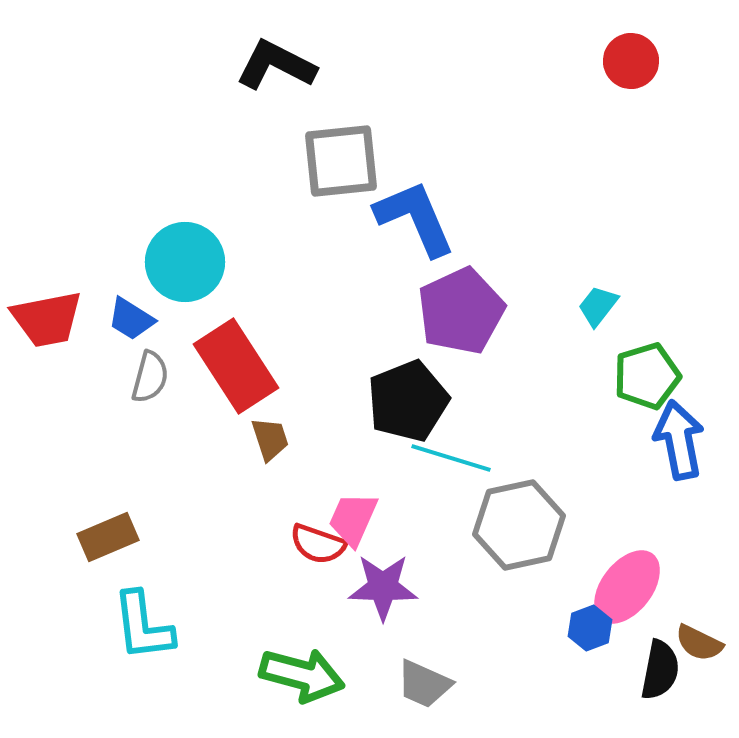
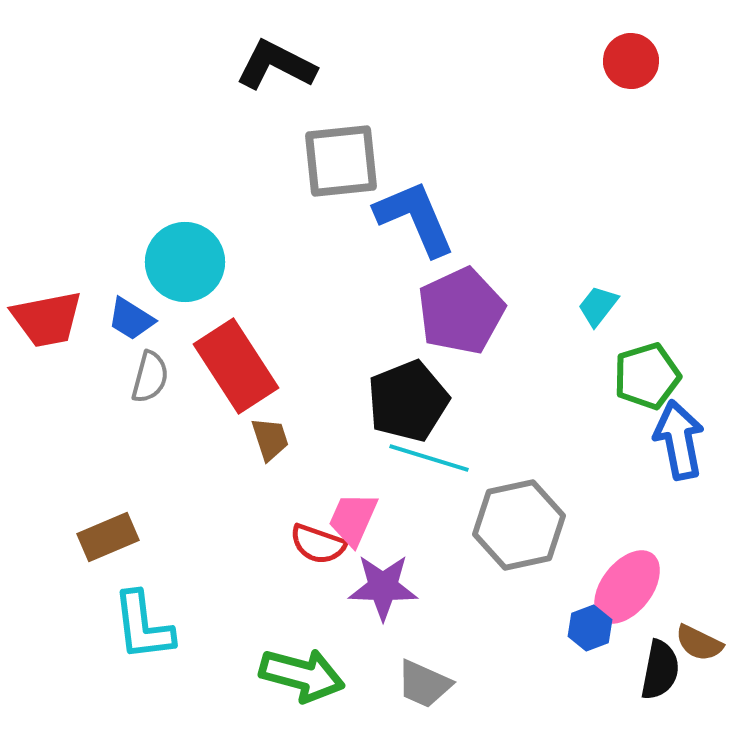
cyan line: moved 22 px left
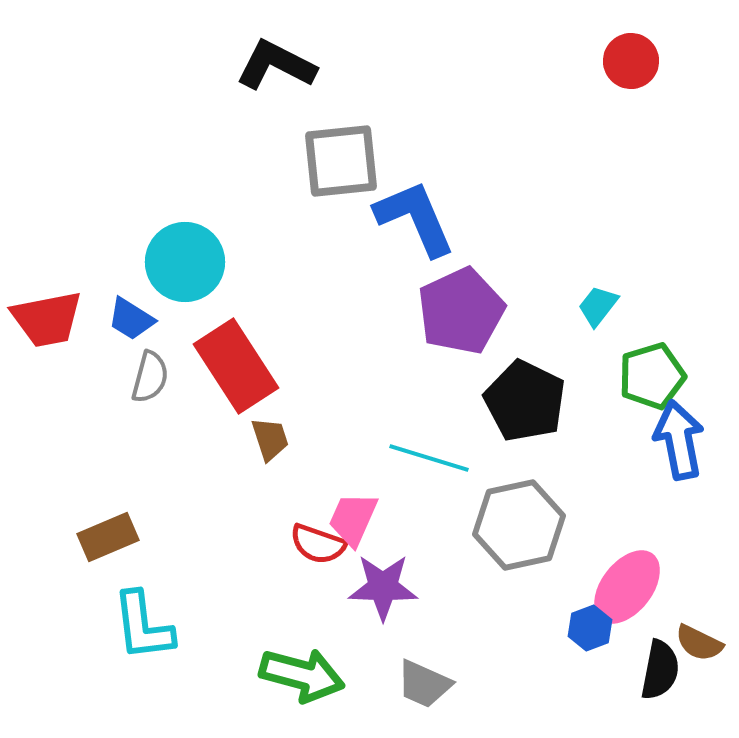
green pentagon: moved 5 px right
black pentagon: moved 117 px right; rotated 24 degrees counterclockwise
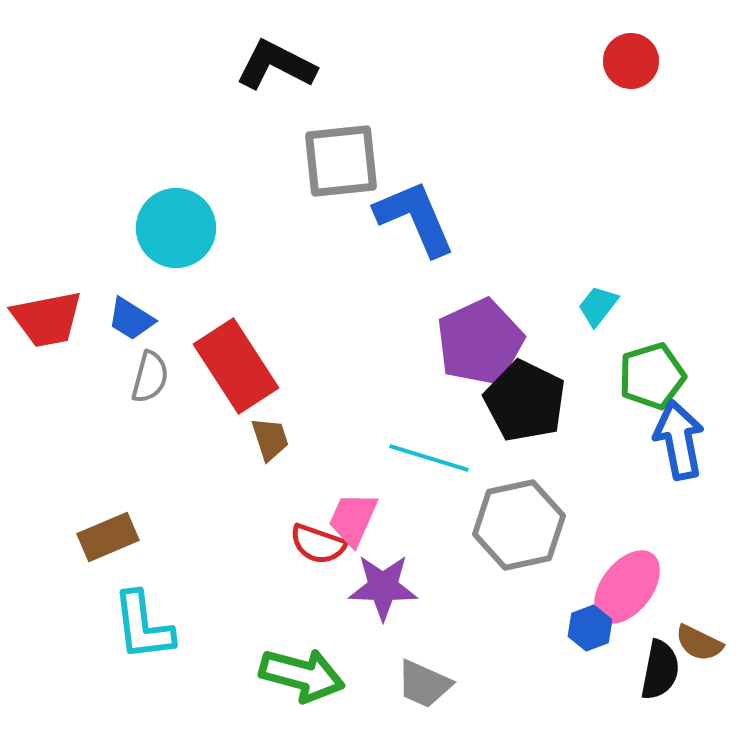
cyan circle: moved 9 px left, 34 px up
purple pentagon: moved 19 px right, 31 px down
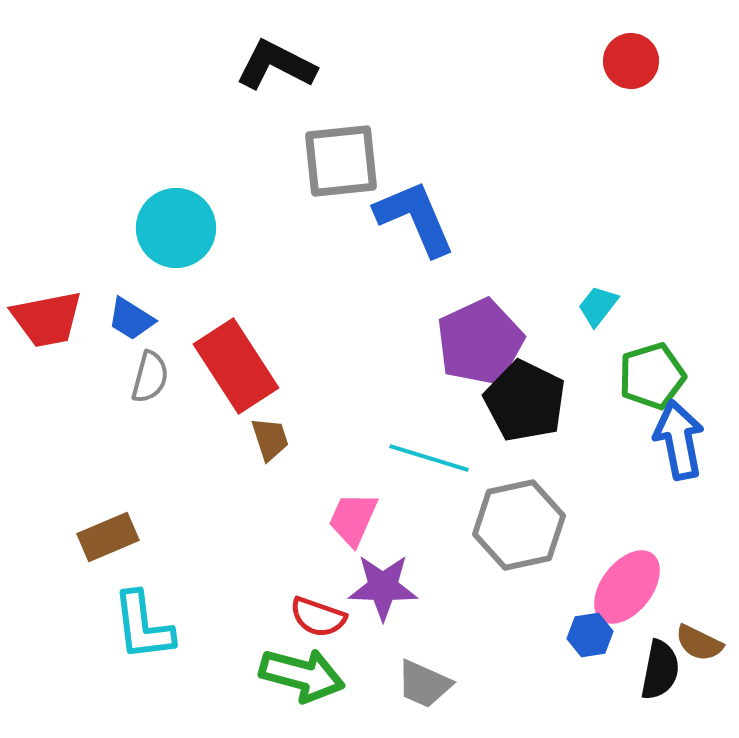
red semicircle: moved 73 px down
blue hexagon: moved 7 px down; rotated 12 degrees clockwise
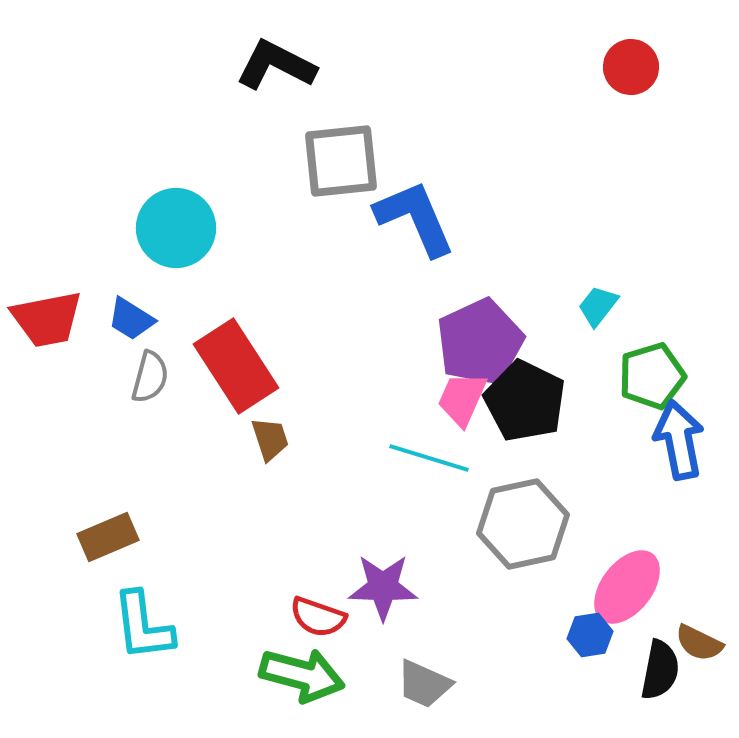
red circle: moved 6 px down
pink trapezoid: moved 109 px right, 120 px up
gray hexagon: moved 4 px right, 1 px up
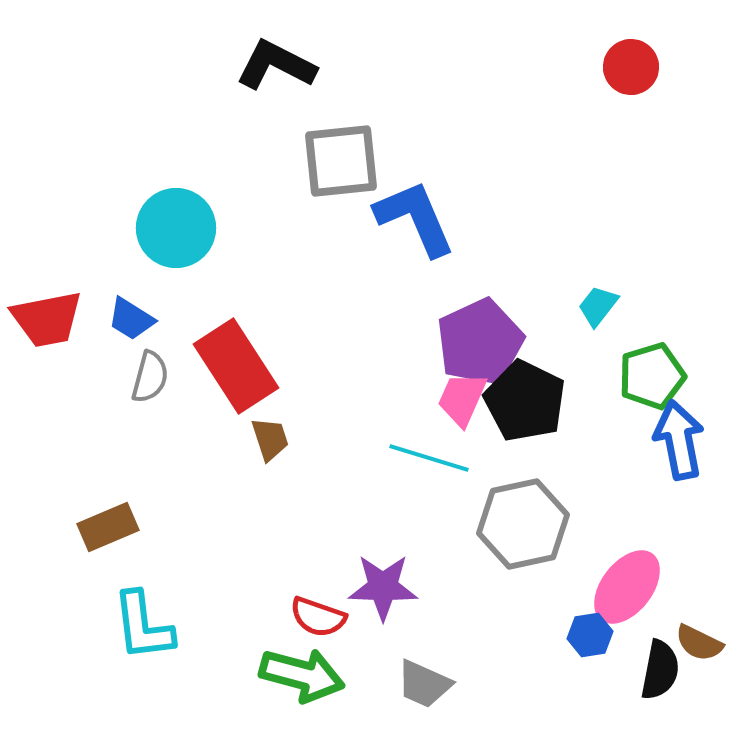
brown rectangle: moved 10 px up
